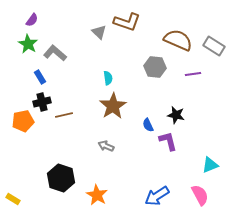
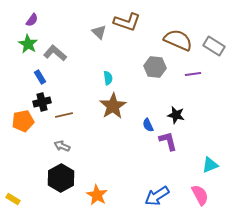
gray arrow: moved 44 px left
black hexagon: rotated 12 degrees clockwise
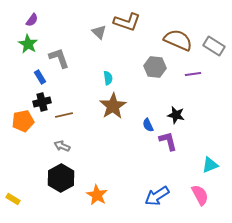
gray L-shape: moved 4 px right, 5 px down; rotated 30 degrees clockwise
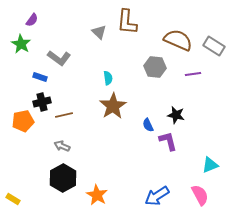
brown L-shape: rotated 76 degrees clockwise
green star: moved 7 px left
gray L-shape: rotated 145 degrees clockwise
blue rectangle: rotated 40 degrees counterclockwise
black hexagon: moved 2 px right
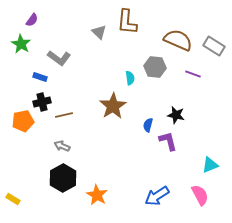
purple line: rotated 28 degrees clockwise
cyan semicircle: moved 22 px right
blue semicircle: rotated 40 degrees clockwise
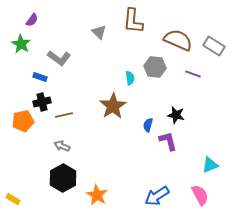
brown L-shape: moved 6 px right, 1 px up
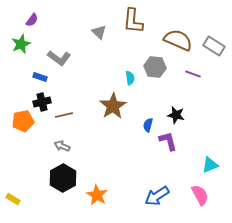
green star: rotated 18 degrees clockwise
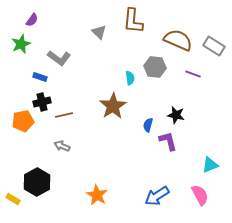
black hexagon: moved 26 px left, 4 px down
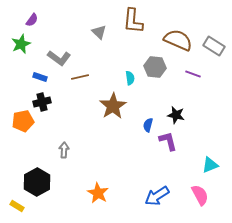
brown line: moved 16 px right, 38 px up
gray arrow: moved 2 px right, 4 px down; rotated 70 degrees clockwise
orange star: moved 1 px right, 2 px up
yellow rectangle: moved 4 px right, 7 px down
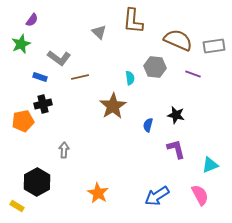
gray rectangle: rotated 40 degrees counterclockwise
black cross: moved 1 px right, 2 px down
purple L-shape: moved 8 px right, 8 px down
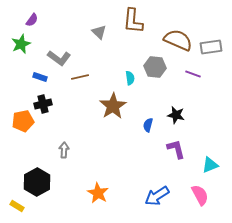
gray rectangle: moved 3 px left, 1 px down
